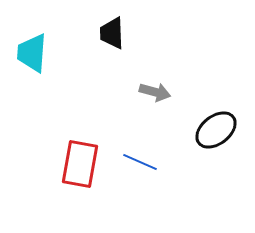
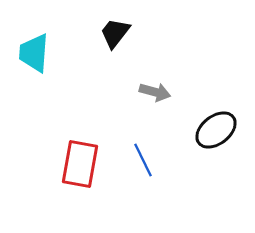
black trapezoid: moved 3 px right; rotated 40 degrees clockwise
cyan trapezoid: moved 2 px right
blue line: moved 3 px right, 2 px up; rotated 40 degrees clockwise
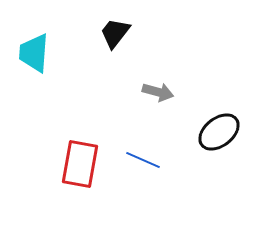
gray arrow: moved 3 px right
black ellipse: moved 3 px right, 2 px down
blue line: rotated 40 degrees counterclockwise
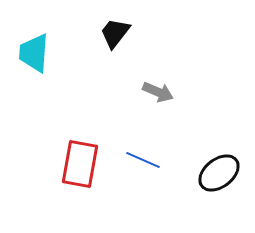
gray arrow: rotated 8 degrees clockwise
black ellipse: moved 41 px down
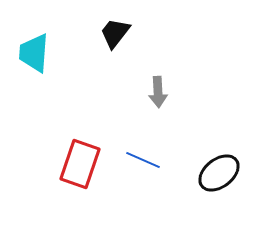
gray arrow: rotated 64 degrees clockwise
red rectangle: rotated 9 degrees clockwise
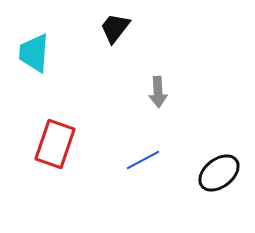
black trapezoid: moved 5 px up
blue line: rotated 52 degrees counterclockwise
red rectangle: moved 25 px left, 20 px up
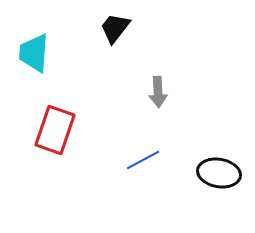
red rectangle: moved 14 px up
black ellipse: rotated 48 degrees clockwise
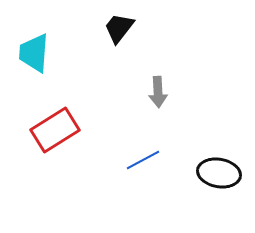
black trapezoid: moved 4 px right
red rectangle: rotated 39 degrees clockwise
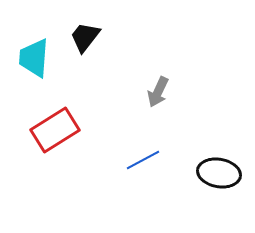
black trapezoid: moved 34 px left, 9 px down
cyan trapezoid: moved 5 px down
gray arrow: rotated 28 degrees clockwise
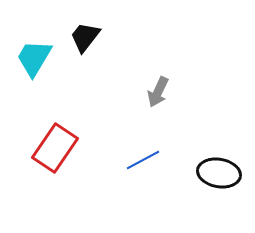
cyan trapezoid: rotated 27 degrees clockwise
red rectangle: moved 18 px down; rotated 24 degrees counterclockwise
